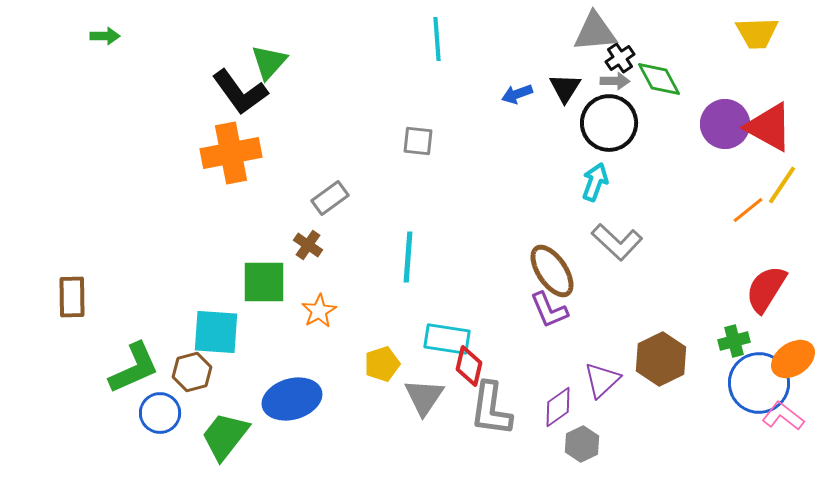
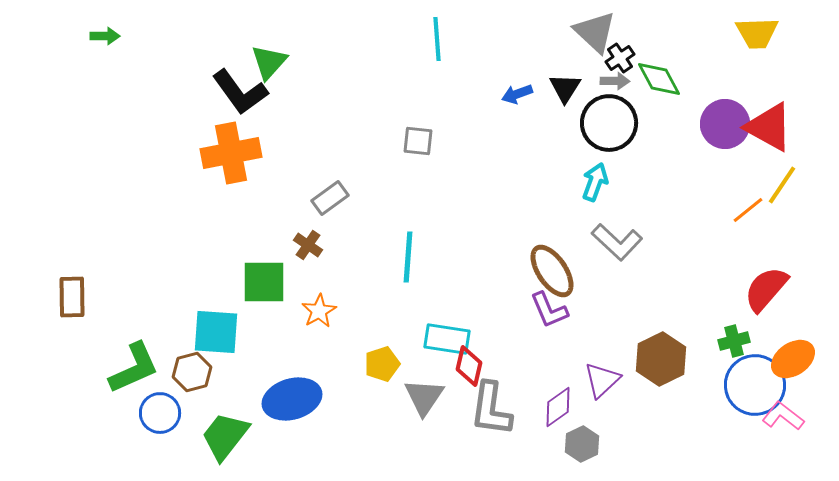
gray triangle at (595, 32): rotated 48 degrees clockwise
red semicircle at (766, 289): rotated 9 degrees clockwise
blue circle at (759, 383): moved 4 px left, 2 px down
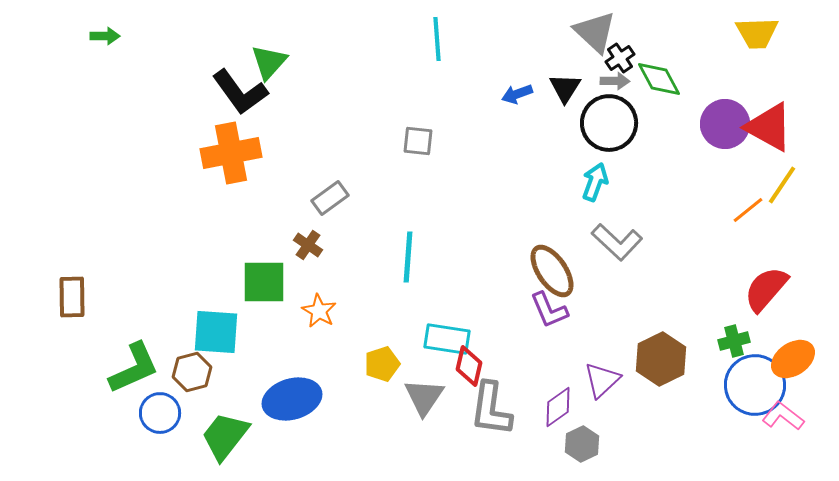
orange star at (319, 311): rotated 12 degrees counterclockwise
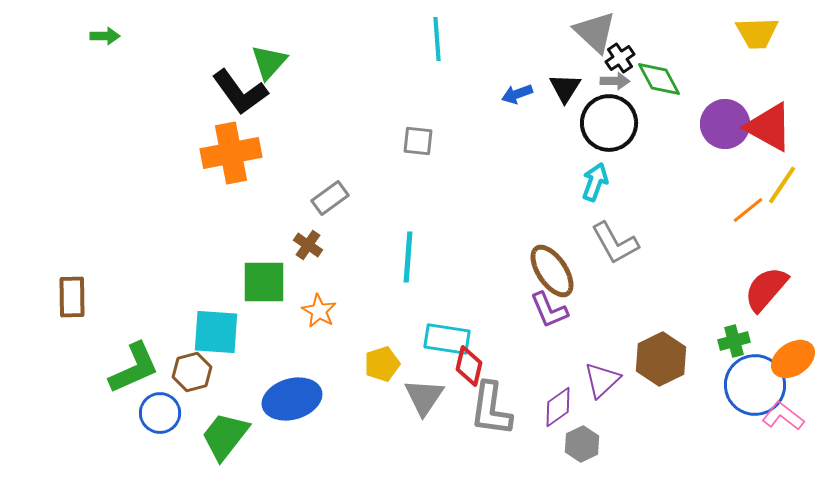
gray L-shape at (617, 242): moved 2 px left, 1 px down; rotated 18 degrees clockwise
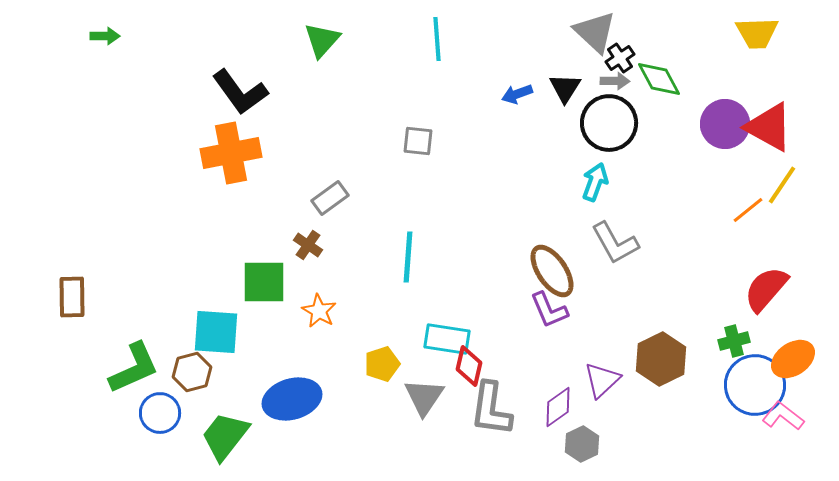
green triangle at (269, 62): moved 53 px right, 22 px up
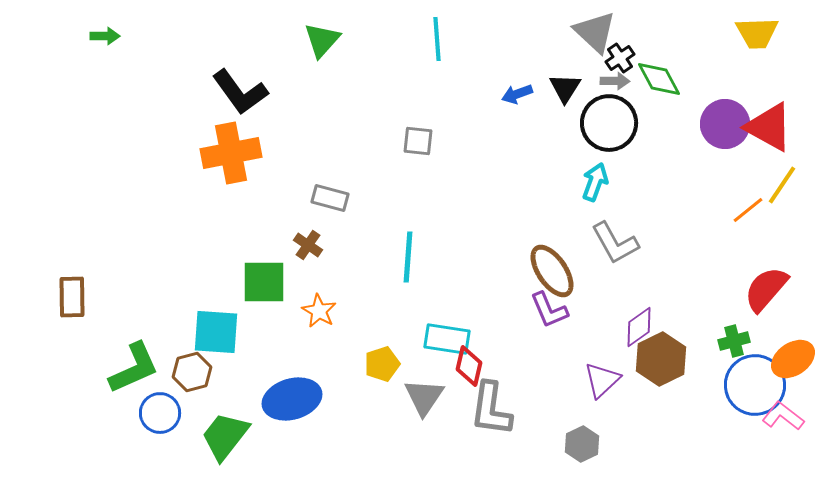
gray rectangle at (330, 198): rotated 51 degrees clockwise
purple diamond at (558, 407): moved 81 px right, 80 px up
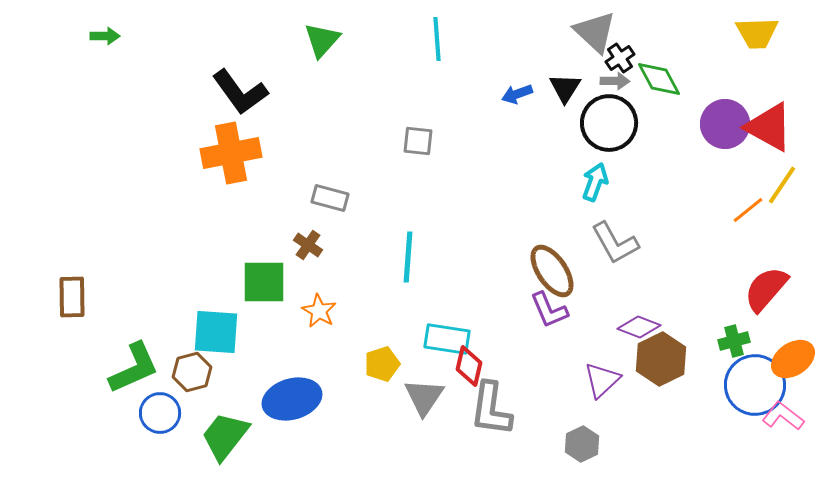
purple diamond at (639, 327): rotated 57 degrees clockwise
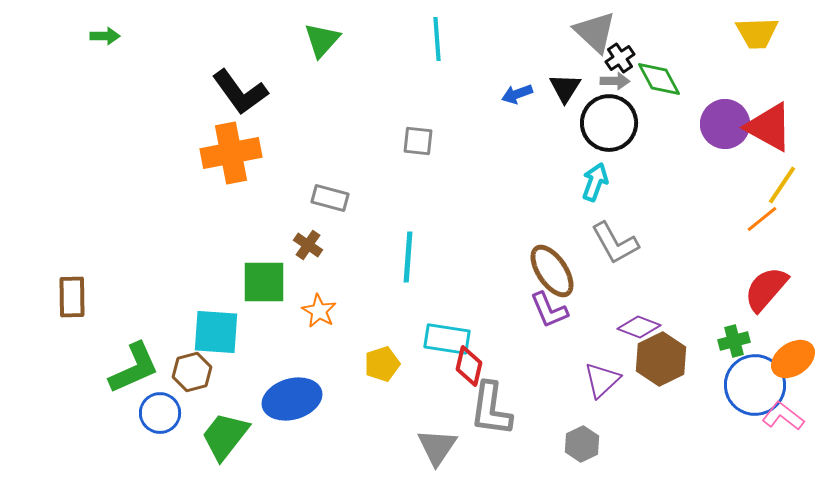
orange line at (748, 210): moved 14 px right, 9 px down
gray triangle at (424, 397): moved 13 px right, 50 px down
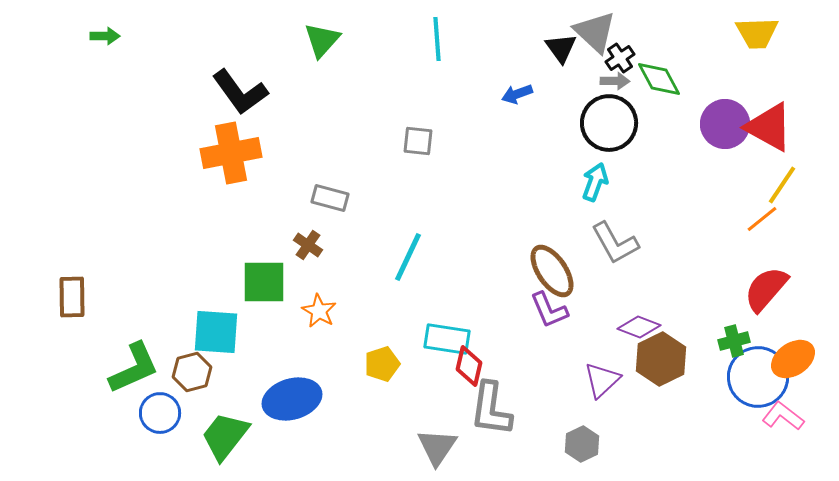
black triangle at (565, 88): moved 4 px left, 40 px up; rotated 8 degrees counterclockwise
cyan line at (408, 257): rotated 21 degrees clockwise
blue circle at (755, 385): moved 3 px right, 8 px up
